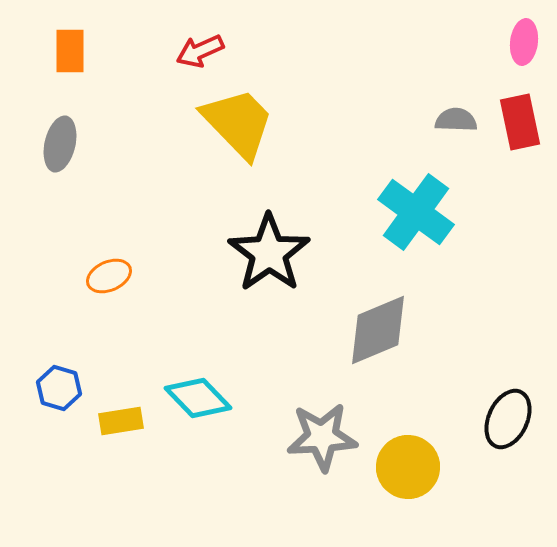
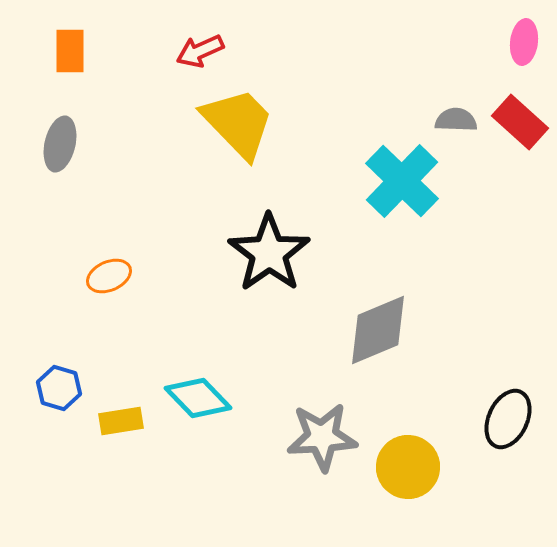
red rectangle: rotated 36 degrees counterclockwise
cyan cross: moved 14 px left, 31 px up; rotated 8 degrees clockwise
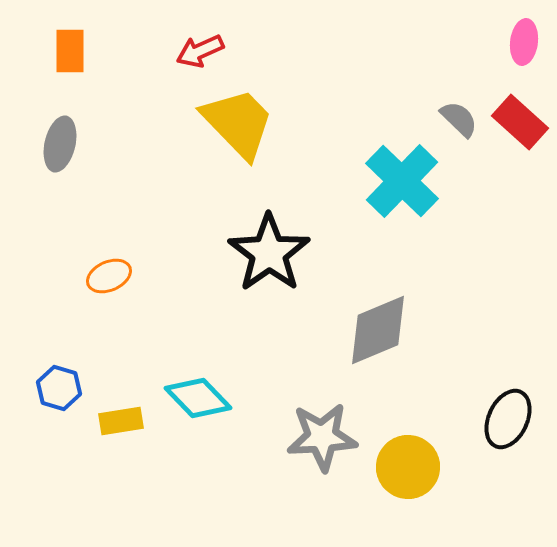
gray semicircle: moved 3 px right, 1 px up; rotated 42 degrees clockwise
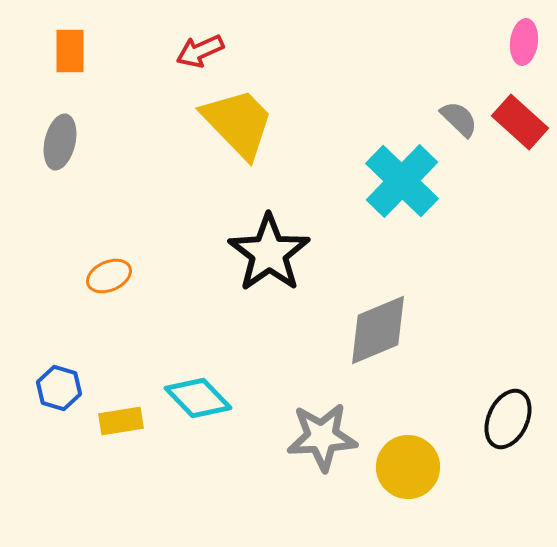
gray ellipse: moved 2 px up
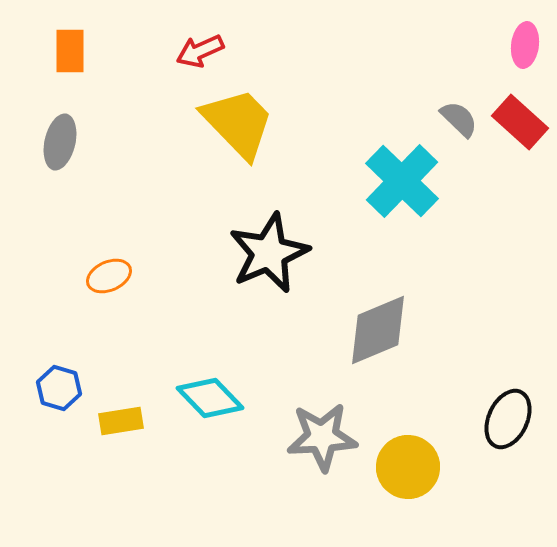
pink ellipse: moved 1 px right, 3 px down
black star: rotated 12 degrees clockwise
cyan diamond: moved 12 px right
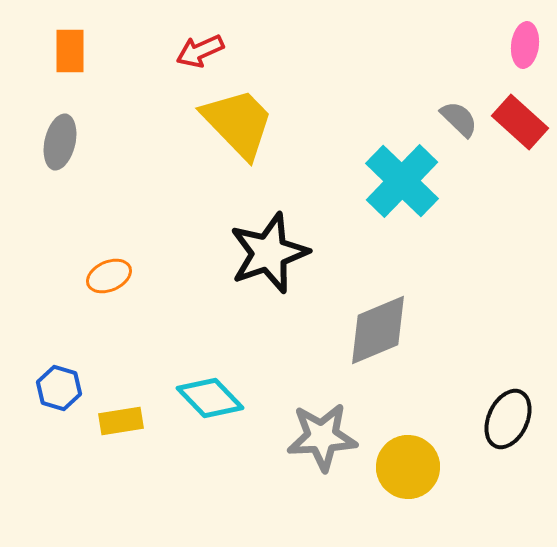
black star: rotated 4 degrees clockwise
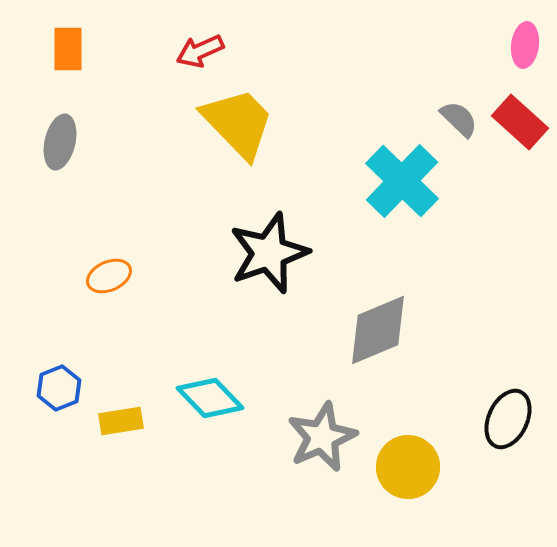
orange rectangle: moved 2 px left, 2 px up
blue hexagon: rotated 21 degrees clockwise
gray star: rotated 20 degrees counterclockwise
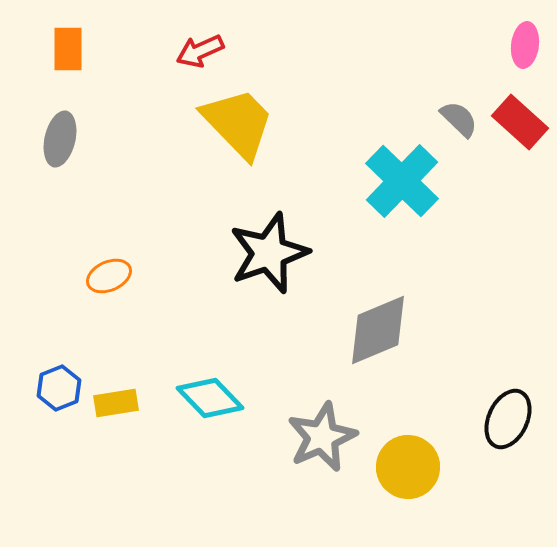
gray ellipse: moved 3 px up
yellow rectangle: moved 5 px left, 18 px up
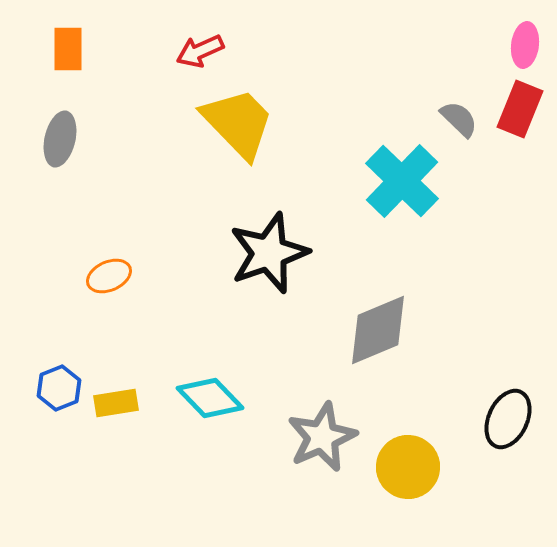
red rectangle: moved 13 px up; rotated 70 degrees clockwise
